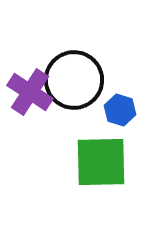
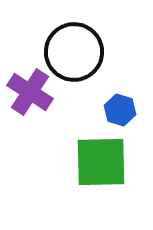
black circle: moved 28 px up
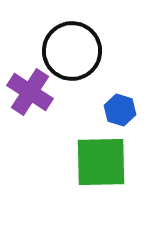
black circle: moved 2 px left, 1 px up
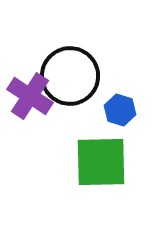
black circle: moved 2 px left, 25 px down
purple cross: moved 4 px down
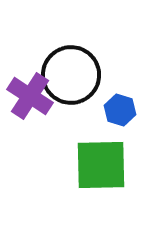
black circle: moved 1 px right, 1 px up
green square: moved 3 px down
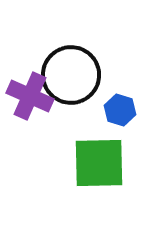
purple cross: rotated 9 degrees counterclockwise
green square: moved 2 px left, 2 px up
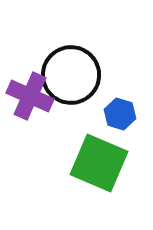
blue hexagon: moved 4 px down
green square: rotated 24 degrees clockwise
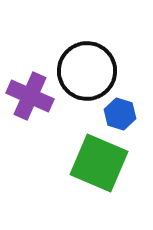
black circle: moved 16 px right, 4 px up
